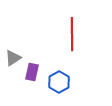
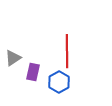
red line: moved 5 px left, 17 px down
purple rectangle: moved 1 px right
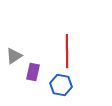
gray triangle: moved 1 px right, 2 px up
blue hexagon: moved 2 px right, 3 px down; rotated 20 degrees counterclockwise
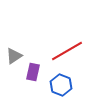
red line: rotated 60 degrees clockwise
blue hexagon: rotated 10 degrees clockwise
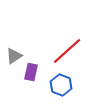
red line: rotated 12 degrees counterclockwise
purple rectangle: moved 2 px left
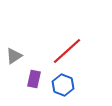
purple rectangle: moved 3 px right, 7 px down
blue hexagon: moved 2 px right
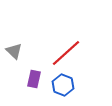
red line: moved 1 px left, 2 px down
gray triangle: moved 5 px up; rotated 42 degrees counterclockwise
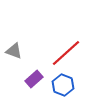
gray triangle: rotated 24 degrees counterclockwise
purple rectangle: rotated 36 degrees clockwise
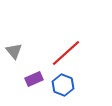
gray triangle: rotated 30 degrees clockwise
purple rectangle: rotated 18 degrees clockwise
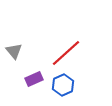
blue hexagon: rotated 15 degrees clockwise
